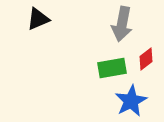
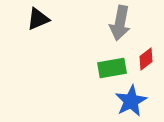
gray arrow: moved 2 px left, 1 px up
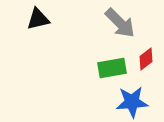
black triangle: rotated 10 degrees clockwise
gray arrow: rotated 56 degrees counterclockwise
blue star: moved 1 px right, 1 px down; rotated 24 degrees clockwise
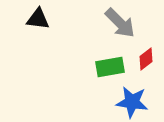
black triangle: rotated 20 degrees clockwise
green rectangle: moved 2 px left, 1 px up
blue star: rotated 12 degrees clockwise
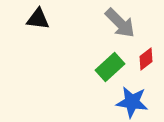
green rectangle: rotated 32 degrees counterclockwise
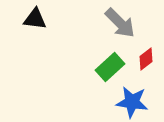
black triangle: moved 3 px left
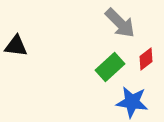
black triangle: moved 19 px left, 27 px down
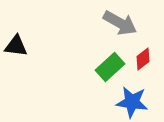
gray arrow: rotated 16 degrees counterclockwise
red diamond: moved 3 px left
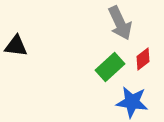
gray arrow: rotated 36 degrees clockwise
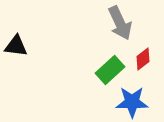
green rectangle: moved 3 px down
blue star: rotated 8 degrees counterclockwise
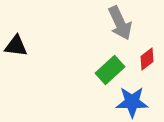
red diamond: moved 4 px right
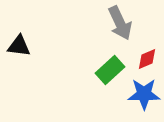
black triangle: moved 3 px right
red diamond: rotated 15 degrees clockwise
blue star: moved 12 px right, 8 px up
